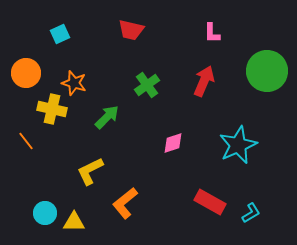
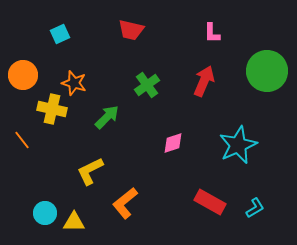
orange circle: moved 3 px left, 2 px down
orange line: moved 4 px left, 1 px up
cyan L-shape: moved 4 px right, 5 px up
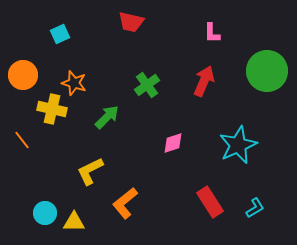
red trapezoid: moved 8 px up
red rectangle: rotated 28 degrees clockwise
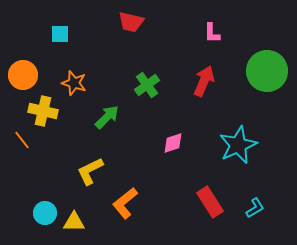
cyan square: rotated 24 degrees clockwise
yellow cross: moved 9 px left, 2 px down
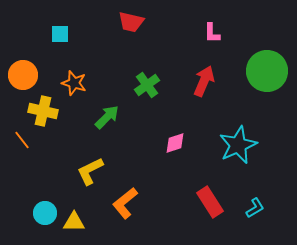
pink diamond: moved 2 px right
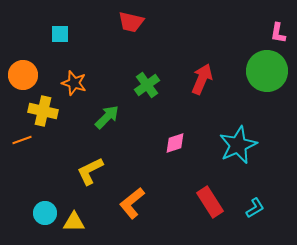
pink L-shape: moved 66 px right; rotated 10 degrees clockwise
red arrow: moved 2 px left, 2 px up
orange line: rotated 72 degrees counterclockwise
orange L-shape: moved 7 px right
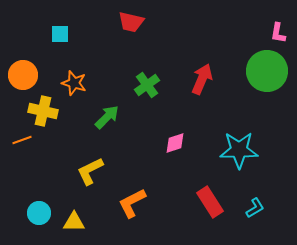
cyan star: moved 1 px right, 5 px down; rotated 24 degrees clockwise
orange L-shape: rotated 12 degrees clockwise
cyan circle: moved 6 px left
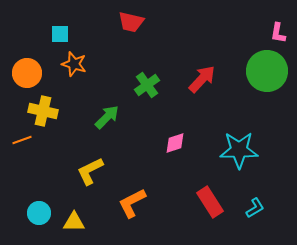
orange circle: moved 4 px right, 2 px up
red arrow: rotated 20 degrees clockwise
orange star: moved 19 px up
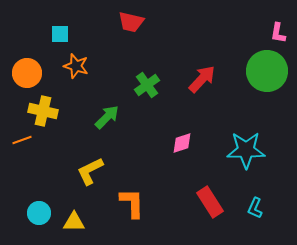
orange star: moved 2 px right, 2 px down
pink diamond: moved 7 px right
cyan star: moved 7 px right
orange L-shape: rotated 116 degrees clockwise
cyan L-shape: rotated 145 degrees clockwise
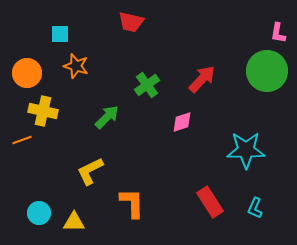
pink diamond: moved 21 px up
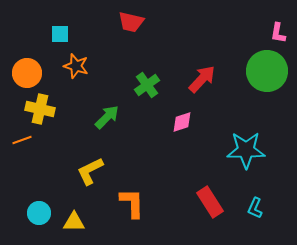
yellow cross: moved 3 px left, 2 px up
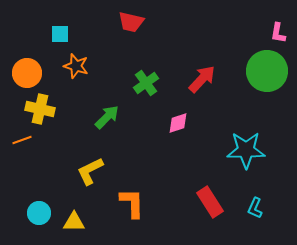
green cross: moved 1 px left, 2 px up
pink diamond: moved 4 px left, 1 px down
